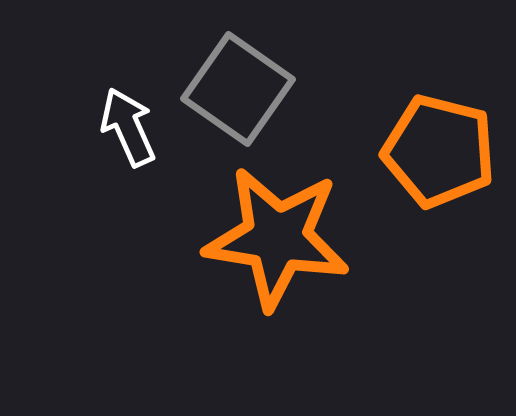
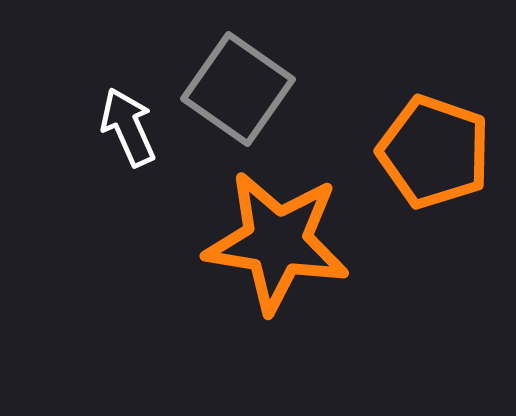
orange pentagon: moved 5 px left, 1 px down; rotated 5 degrees clockwise
orange star: moved 4 px down
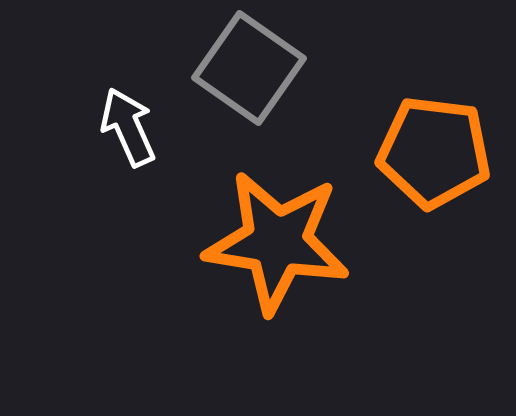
gray square: moved 11 px right, 21 px up
orange pentagon: rotated 12 degrees counterclockwise
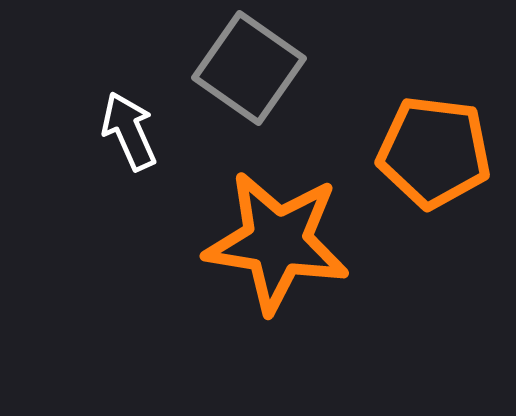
white arrow: moved 1 px right, 4 px down
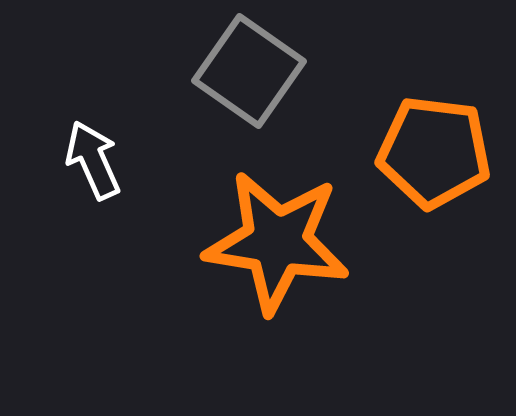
gray square: moved 3 px down
white arrow: moved 36 px left, 29 px down
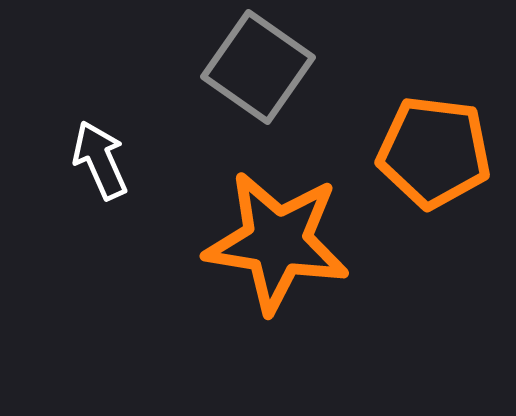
gray square: moved 9 px right, 4 px up
white arrow: moved 7 px right
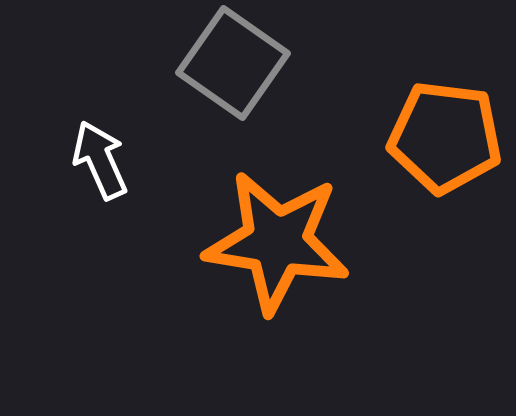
gray square: moved 25 px left, 4 px up
orange pentagon: moved 11 px right, 15 px up
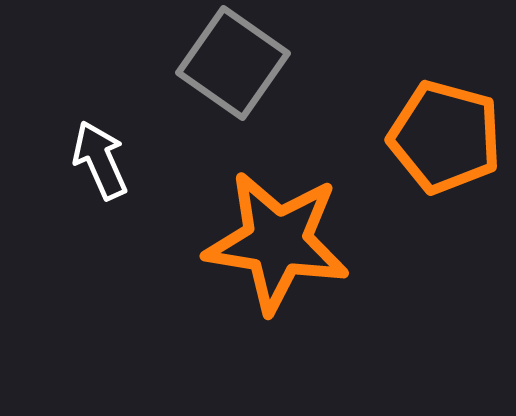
orange pentagon: rotated 8 degrees clockwise
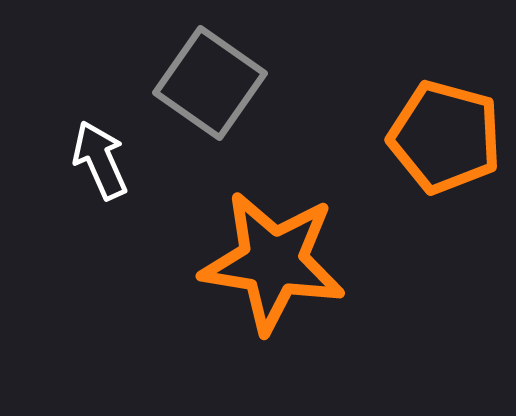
gray square: moved 23 px left, 20 px down
orange star: moved 4 px left, 20 px down
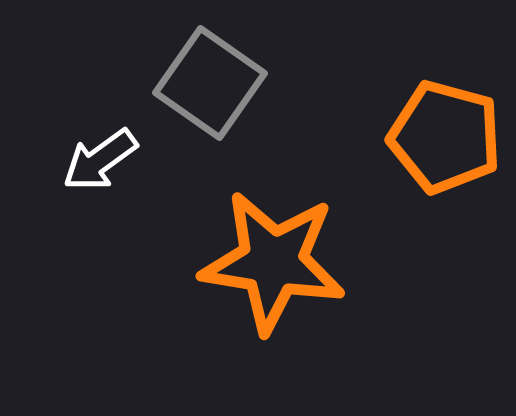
white arrow: rotated 102 degrees counterclockwise
